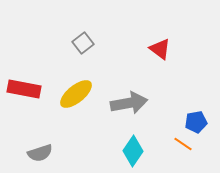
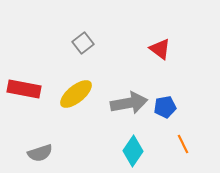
blue pentagon: moved 31 px left, 15 px up
orange line: rotated 30 degrees clockwise
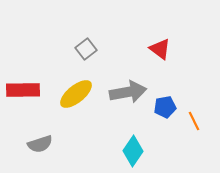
gray square: moved 3 px right, 6 px down
red rectangle: moved 1 px left, 1 px down; rotated 12 degrees counterclockwise
gray arrow: moved 1 px left, 11 px up
orange line: moved 11 px right, 23 px up
gray semicircle: moved 9 px up
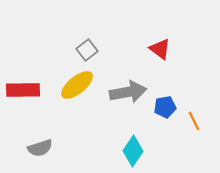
gray square: moved 1 px right, 1 px down
yellow ellipse: moved 1 px right, 9 px up
gray semicircle: moved 4 px down
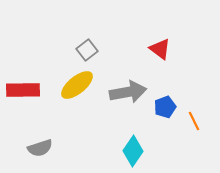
blue pentagon: rotated 10 degrees counterclockwise
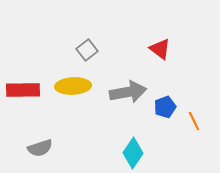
yellow ellipse: moved 4 px left, 1 px down; rotated 36 degrees clockwise
cyan diamond: moved 2 px down
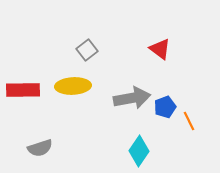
gray arrow: moved 4 px right, 6 px down
orange line: moved 5 px left
cyan diamond: moved 6 px right, 2 px up
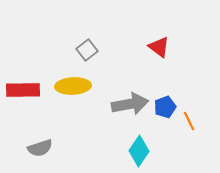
red triangle: moved 1 px left, 2 px up
gray arrow: moved 2 px left, 6 px down
